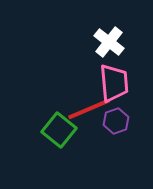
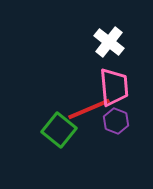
pink trapezoid: moved 4 px down
purple hexagon: rotated 20 degrees counterclockwise
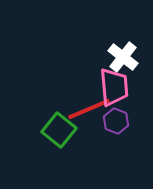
white cross: moved 14 px right, 15 px down
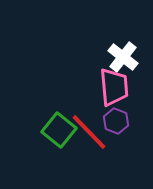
red line: moved 23 px down; rotated 69 degrees clockwise
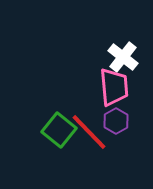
purple hexagon: rotated 10 degrees clockwise
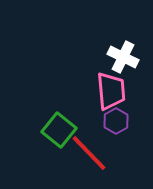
white cross: rotated 12 degrees counterclockwise
pink trapezoid: moved 3 px left, 4 px down
red line: moved 21 px down
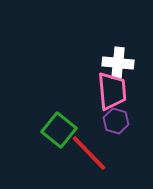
white cross: moved 5 px left, 6 px down; rotated 20 degrees counterclockwise
pink trapezoid: moved 1 px right
purple hexagon: rotated 15 degrees counterclockwise
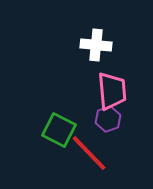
white cross: moved 22 px left, 18 px up
purple hexagon: moved 8 px left, 2 px up; rotated 25 degrees clockwise
green square: rotated 12 degrees counterclockwise
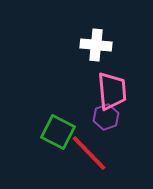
purple hexagon: moved 2 px left, 2 px up
green square: moved 1 px left, 2 px down
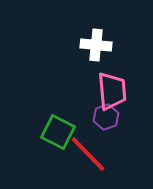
red line: moved 1 px left, 1 px down
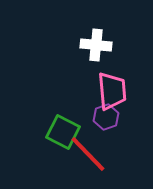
green square: moved 5 px right
